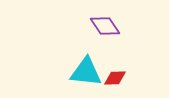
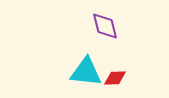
purple diamond: rotated 20 degrees clockwise
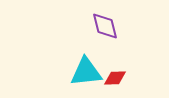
cyan triangle: rotated 12 degrees counterclockwise
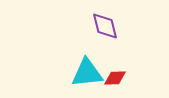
cyan triangle: moved 1 px right, 1 px down
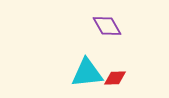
purple diamond: moved 2 px right; rotated 16 degrees counterclockwise
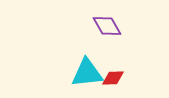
red diamond: moved 2 px left
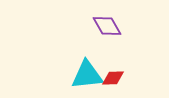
cyan triangle: moved 2 px down
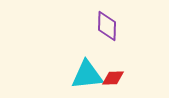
purple diamond: rotated 32 degrees clockwise
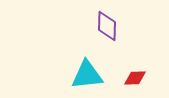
red diamond: moved 22 px right
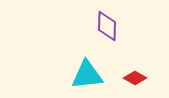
red diamond: rotated 30 degrees clockwise
